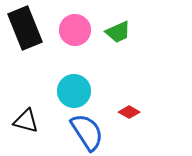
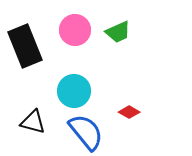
black rectangle: moved 18 px down
black triangle: moved 7 px right, 1 px down
blue semicircle: moved 1 px left; rotated 6 degrees counterclockwise
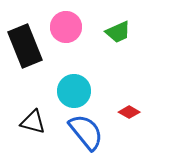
pink circle: moved 9 px left, 3 px up
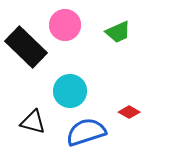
pink circle: moved 1 px left, 2 px up
black rectangle: moved 1 px right, 1 px down; rotated 24 degrees counterclockwise
cyan circle: moved 4 px left
blue semicircle: rotated 69 degrees counterclockwise
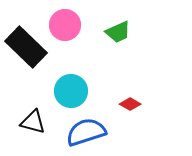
cyan circle: moved 1 px right
red diamond: moved 1 px right, 8 px up
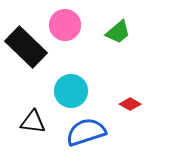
green trapezoid: rotated 16 degrees counterclockwise
black triangle: rotated 8 degrees counterclockwise
